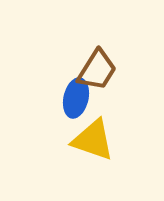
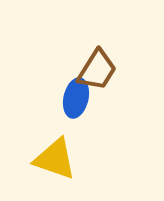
yellow triangle: moved 38 px left, 19 px down
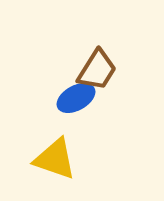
blue ellipse: rotated 48 degrees clockwise
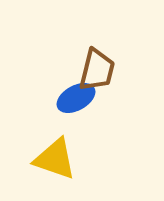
brown trapezoid: rotated 18 degrees counterclockwise
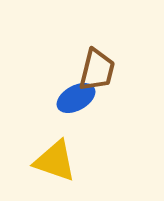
yellow triangle: moved 2 px down
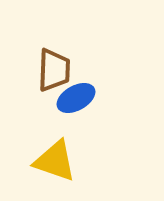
brown trapezoid: moved 43 px left; rotated 12 degrees counterclockwise
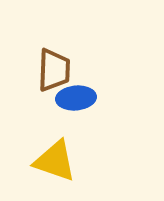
blue ellipse: rotated 24 degrees clockwise
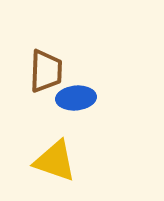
brown trapezoid: moved 8 px left, 1 px down
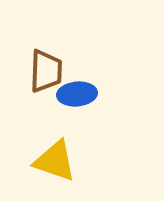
blue ellipse: moved 1 px right, 4 px up
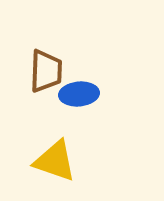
blue ellipse: moved 2 px right
